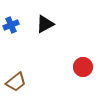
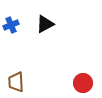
red circle: moved 16 px down
brown trapezoid: rotated 125 degrees clockwise
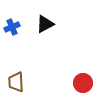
blue cross: moved 1 px right, 2 px down
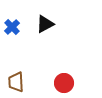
blue cross: rotated 21 degrees counterclockwise
red circle: moved 19 px left
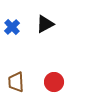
red circle: moved 10 px left, 1 px up
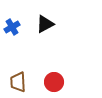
blue cross: rotated 14 degrees clockwise
brown trapezoid: moved 2 px right
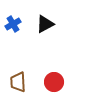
blue cross: moved 1 px right, 3 px up
